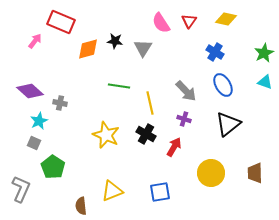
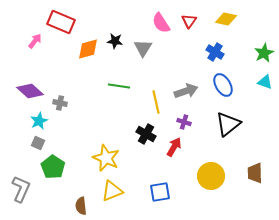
gray arrow: rotated 65 degrees counterclockwise
yellow line: moved 6 px right, 1 px up
purple cross: moved 3 px down
yellow star: moved 23 px down
gray square: moved 4 px right
yellow circle: moved 3 px down
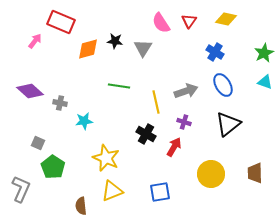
cyan star: moved 45 px right; rotated 18 degrees clockwise
yellow circle: moved 2 px up
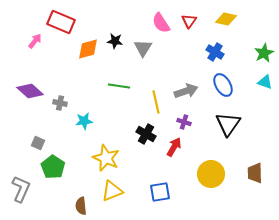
black triangle: rotated 16 degrees counterclockwise
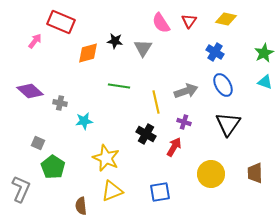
orange diamond: moved 4 px down
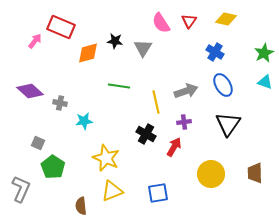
red rectangle: moved 5 px down
purple cross: rotated 24 degrees counterclockwise
blue square: moved 2 px left, 1 px down
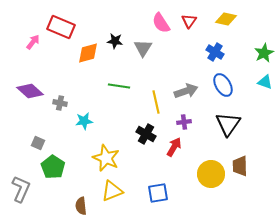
pink arrow: moved 2 px left, 1 px down
brown trapezoid: moved 15 px left, 7 px up
